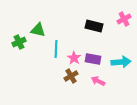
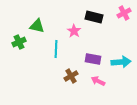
pink cross: moved 6 px up
black rectangle: moved 9 px up
green triangle: moved 1 px left, 4 px up
pink star: moved 27 px up
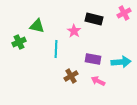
black rectangle: moved 2 px down
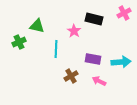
pink arrow: moved 1 px right
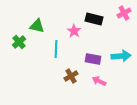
green cross: rotated 16 degrees counterclockwise
cyan arrow: moved 6 px up
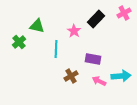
black rectangle: moved 2 px right; rotated 60 degrees counterclockwise
cyan arrow: moved 20 px down
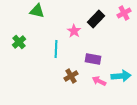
green triangle: moved 15 px up
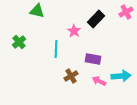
pink cross: moved 2 px right, 1 px up
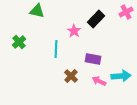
brown cross: rotated 16 degrees counterclockwise
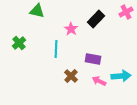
pink star: moved 3 px left, 2 px up
green cross: moved 1 px down
